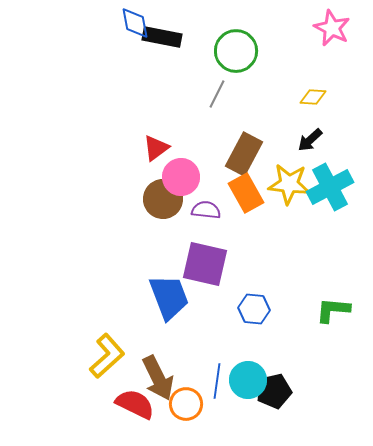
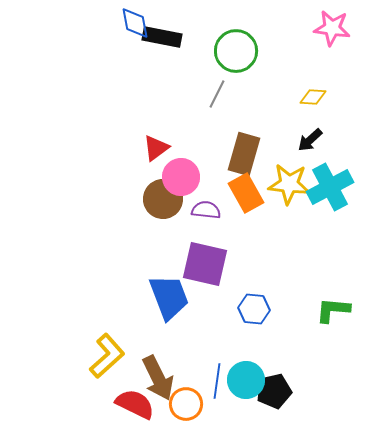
pink star: rotated 18 degrees counterclockwise
brown rectangle: rotated 12 degrees counterclockwise
cyan circle: moved 2 px left
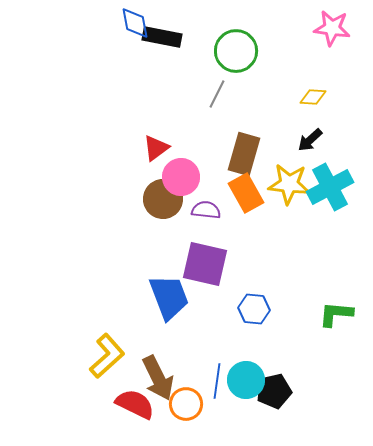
green L-shape: moved 3 px right, 4 px down
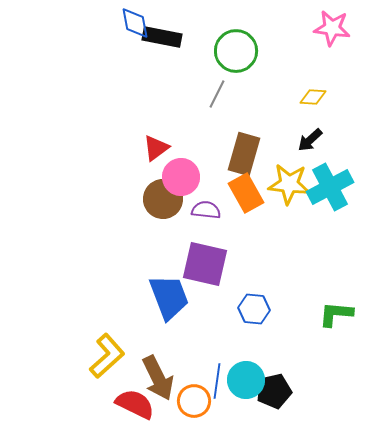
orange circle: moved 8 px right, 3 px up
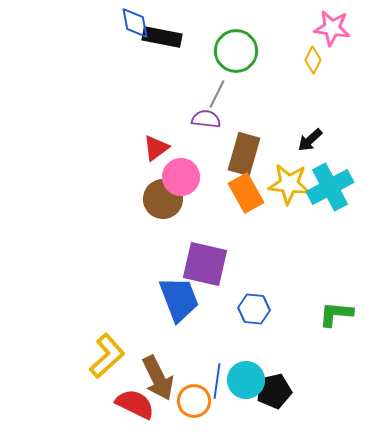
yellow diamond: moved 37 px up; rotated 68 degrees counterclockwise
purple semicircle: moved 91 px up
blue trapezoid: moved 10 px right, 2 px down
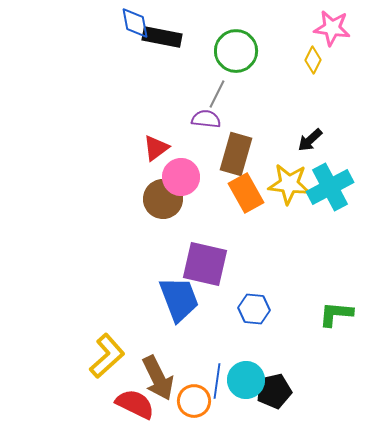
brown rectangle: moved 8 px left
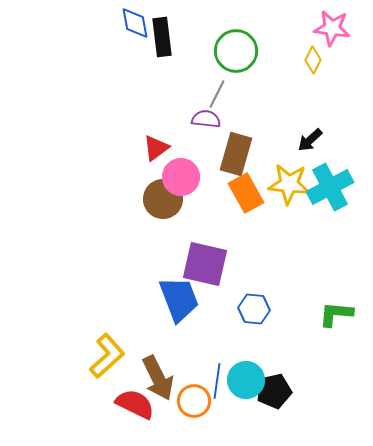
black rectangle: rotated 72 degrees clockwise
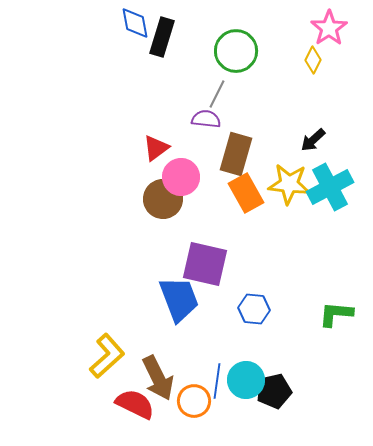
pink star: moved 3 px left; rotated 30 degrees clockwise
black rectangle: rotated 24 degrees clockwise
black arrow: moved 3 px right
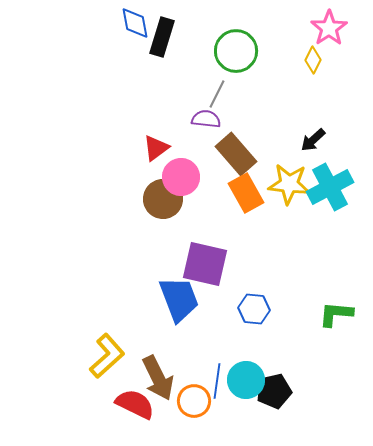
brown rectangle: rotated 57 degrees counterclockwise
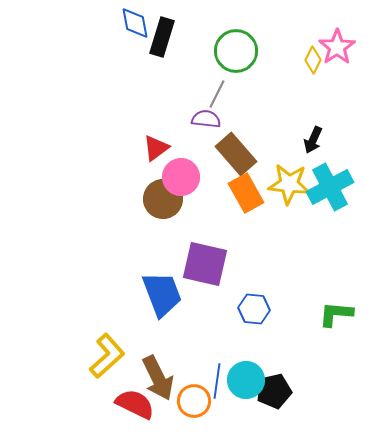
pink star: moved 8 px right, 19 px down
black arrow: rotated 24 degrees counterclockwise
blue trapezoid: moved 17 px left, 5 px up
